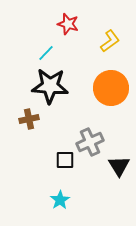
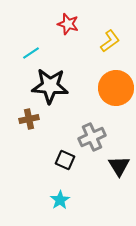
cyan line: moved 15 px left; rotated 12 degrees clockwise
orange circle: moved 5 px right
gray cross: moved 2 px right, 5 px up
black square: rotated 24 degrees clockwise
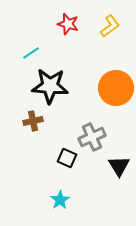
yellow L-shape: moved 15 px up
brown cross: moved 4 px right, 2 px down
black square: moved 2 px right, 2 px up
